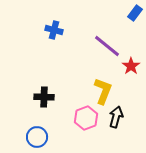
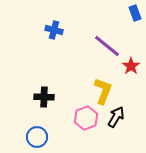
blue rectangle: rotated 56 degrees counterclockwise
black arrow: rotated 15 degrees clockwise
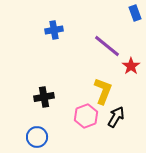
blue cross: rotated 24 degrees counterclockwise
black cross: rotated 12 degrees counterclockwise
pink hexagon: moved 2 px up
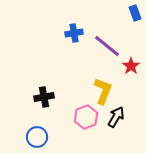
blue cross: moved 20 px right, 3 px down
pink hexagon: moved 1 px down
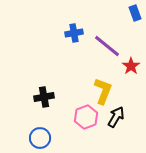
blue circle: moved 3 px right, 1 px down
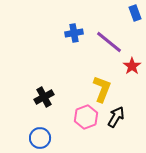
purple line: moved 2 px right, 4 px up
red star: moved 1 px right
yellow L-shape: moved 1 px left, 2 px up
black cross: rotated 18 degrees counterclockwise
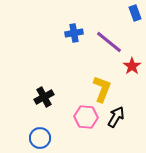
pink hexagon: rotated 25 degrees clockwise
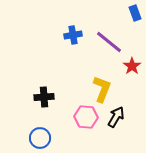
blue cross: moved 1 px left, 2 px down
black cross: rotated 24 degrees clockwise
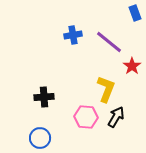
yellow L-shape: moved 4 px right
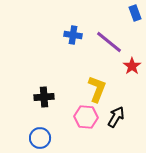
blue cross: rotated 18 degrees clockwise
yellow L-shape: moved 9 px left
